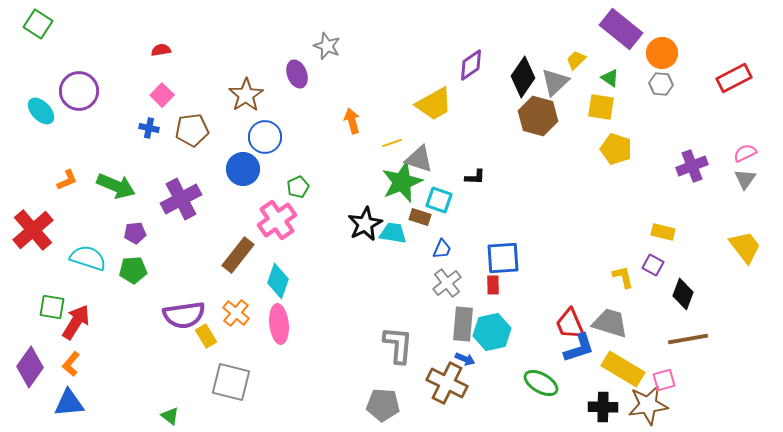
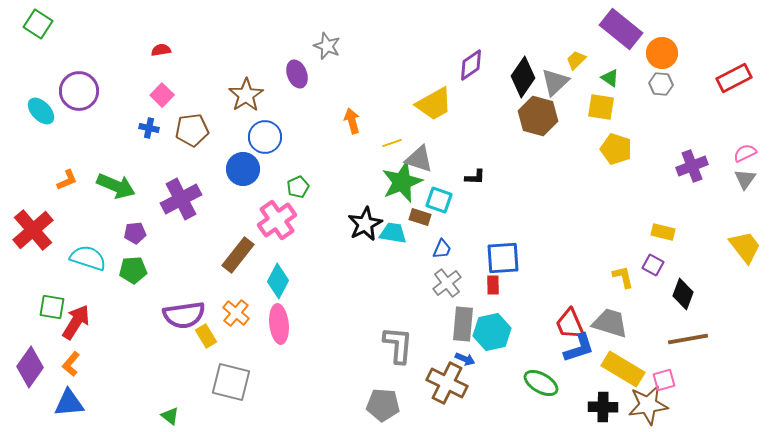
cyan diamond at (278, 281): rotated 8 degrees clockwise
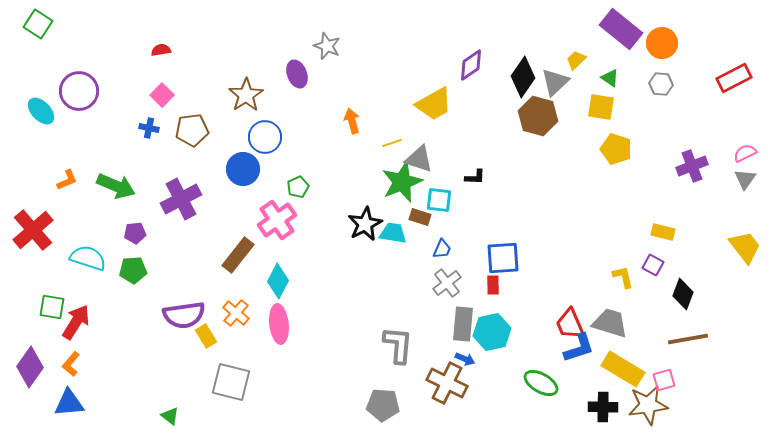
orange circle at (662, 53): moved 10 px up
cyan square at (439, 200): rotated 12 degrees counterclockwise
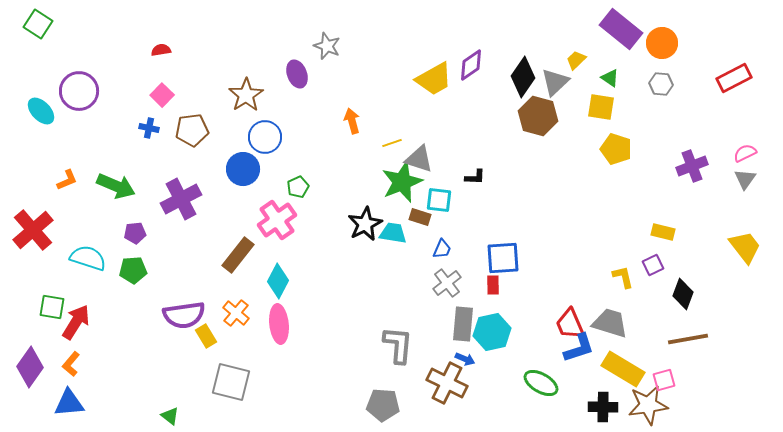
yellow trapezoid at (434, 104): moved 25 px up
purple square at (653, 265): rotated 35 degrees clockwise
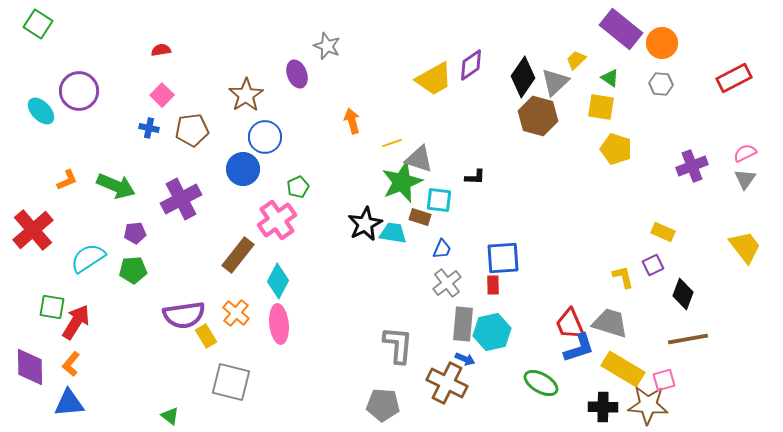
yellow rectangle at (663, 232): rotated 10 degrees clockwise
cyan semicircle at (88, 258): rotated 51 degrees counterclockwise
purple diamond at (30, 367): rotated 36 degrees counterclockwise
brown star at (648, 405): rotated 12 degrees clockwise
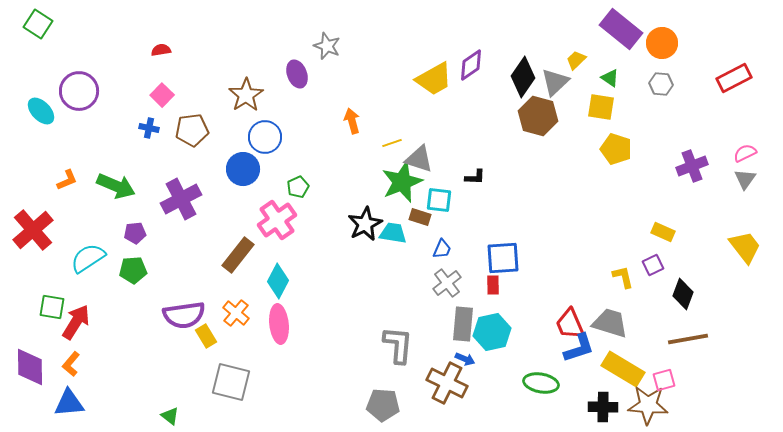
green ellipse at (541, 383): rotated 20 degrees counterclockwise
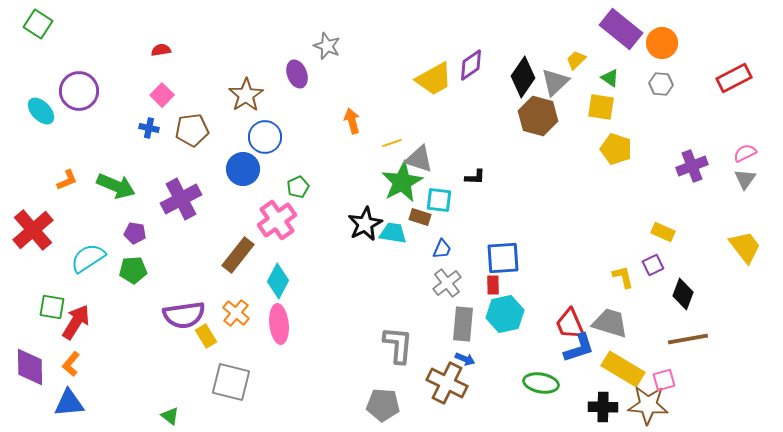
green star at (402, 182): rotated 6 degrees counterclockwise
purple pentagon at (135, 233): rotated 15 degrees clockwise
cyan hexagon at (492, 332): moved 13 px right, 18 px up
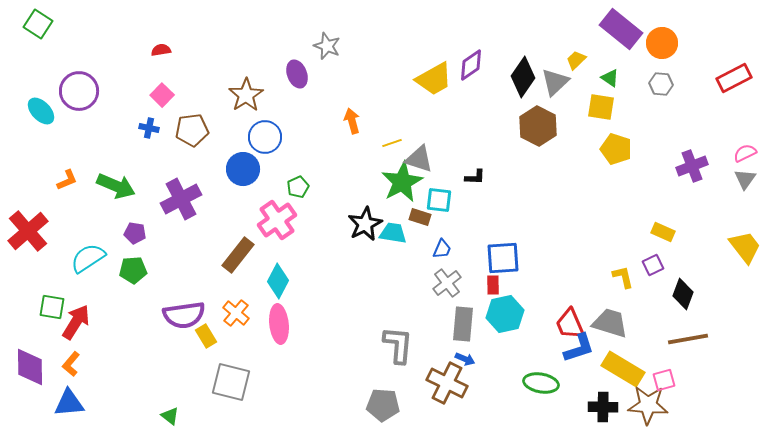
brown hexagon at (538, 116): moved 10 px down; rotated 12 degrees clockwise
red cross at (33, 230): moved 5 px left, 1 px down
